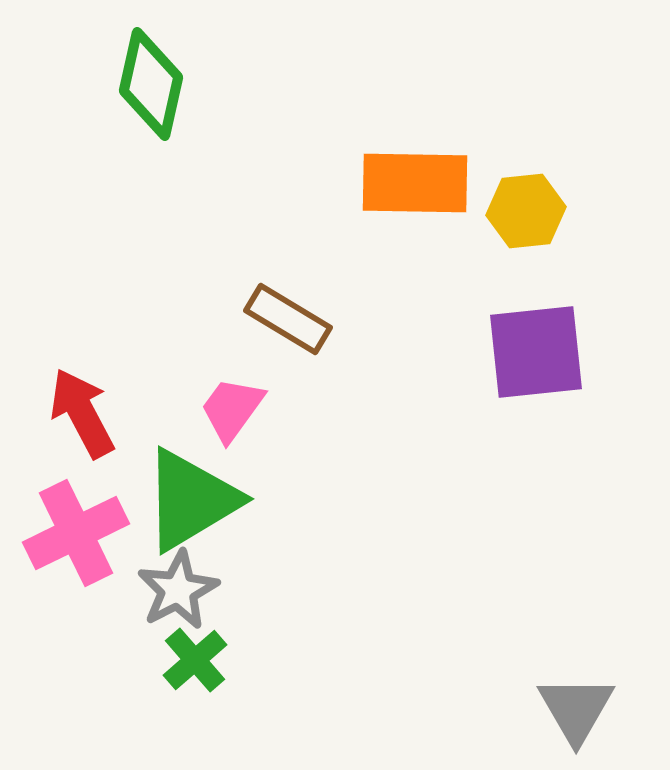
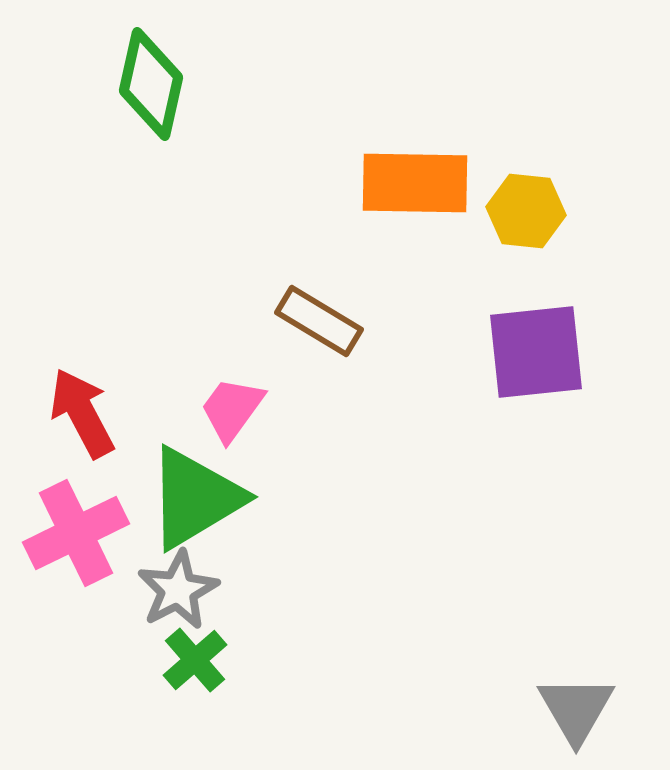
yellow hexagon: rotated 12 degrees clockwise
brown rectangle: moved 31 px right, 2 px down
green triangle: moved 4 px right, 2 px up
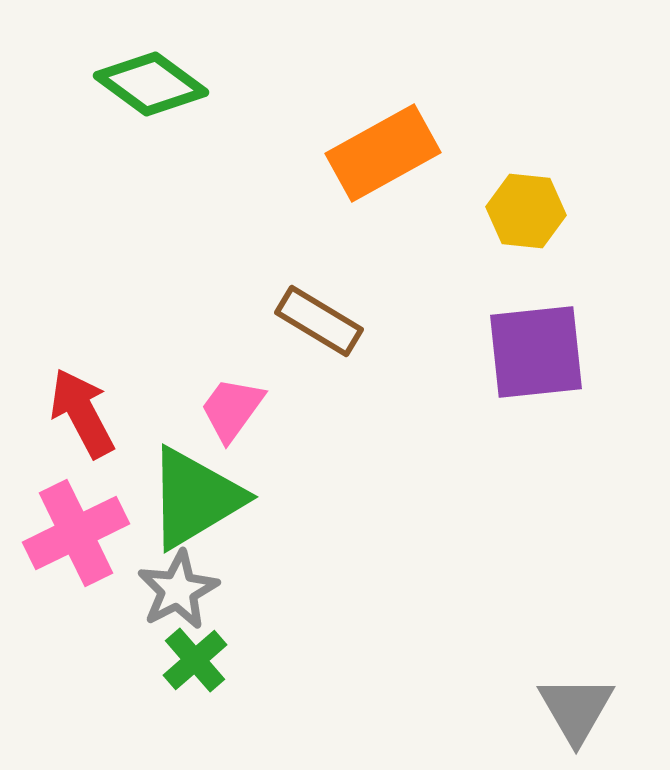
green diamond: rotated 66 degrees counterclockwise
orange rectangle: moved 32 px left, 30 px up; rotated 30 degrees counterclockwise
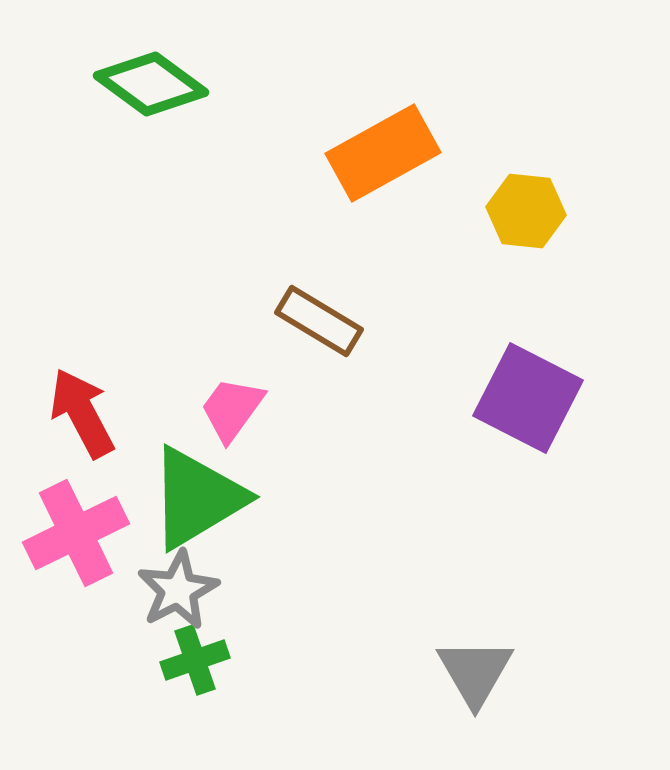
purple square: moved 8 px left, 46 px down; rotated 33 degrees clockwise
green triangle: moved 2 px right
green cross: rotated 22 degrees clockwise
gray triangle: moved 101 px left, 37 px up
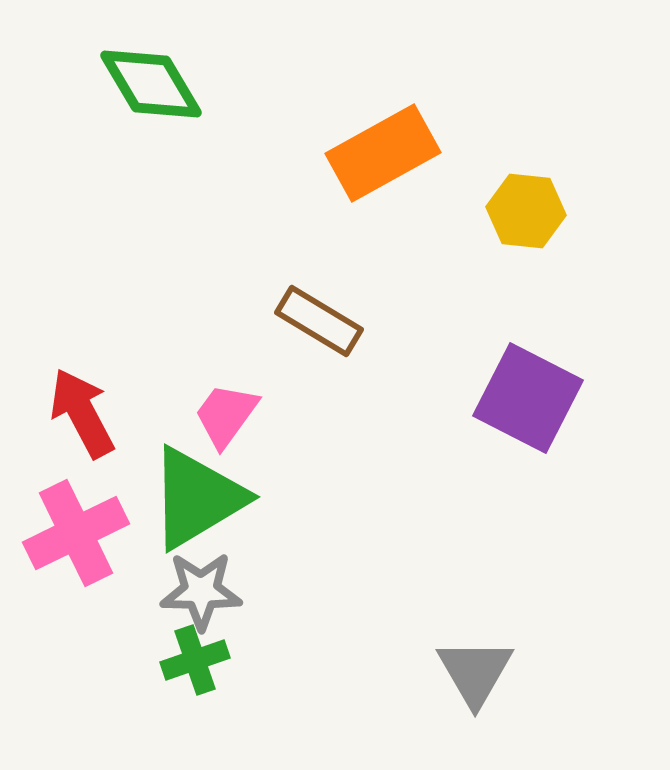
green diamond: rotated 23 degrees clockwise
pink trapezoid: moved 6 px left, 6 px down
gray star: moved 23 px right, 1 px down; rotated 28 degrees clockwise
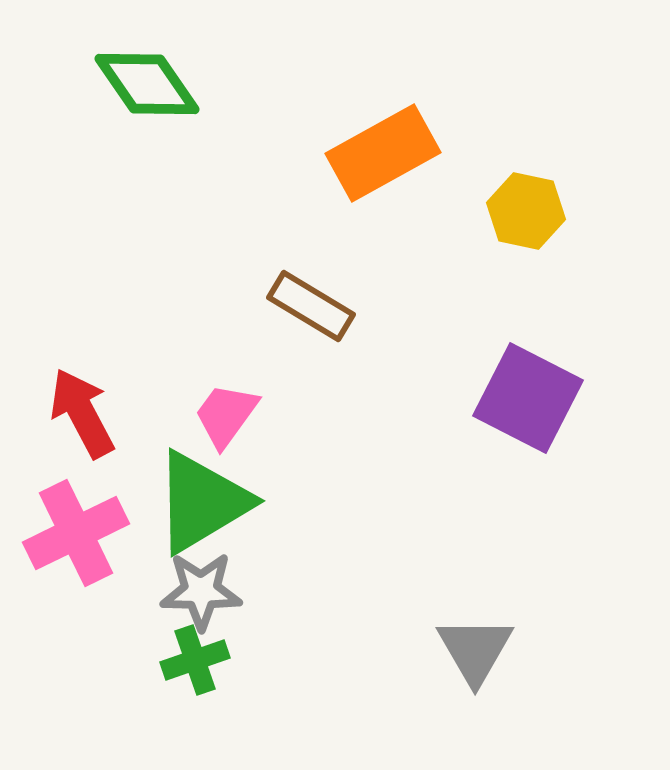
green diamond: moved 4 px left; rotated 4 degrees counterclockwise
yellow hexagon: rotated 6 degrees clockwise
brown rectangle: moved 8 px left, 15 px up
green triangle: moved 5 px right, 4 px down
gray triangle: moved 22 px up
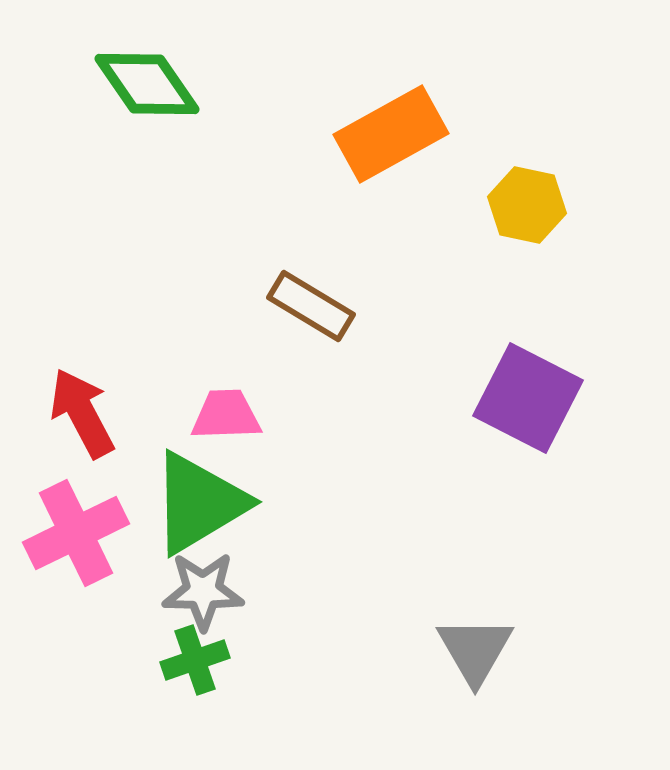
orange rectangle: moved 8 px right, 19 px up
yellow hexagon: moved 1 px right, 6 px up
pink trapezoid: rotated 52 degrees clockwise
green triangle: moved 3 px left, 1 px down
gray star: moved 2 px right
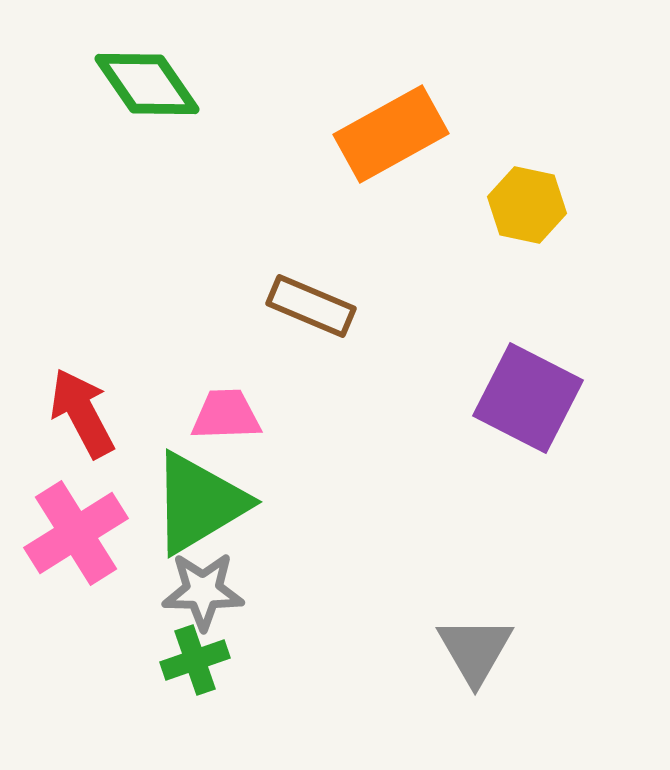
brown rectangle: rotated 8 degrees counterclockwise
pink cross: rotated 6 degrees counterclockwise
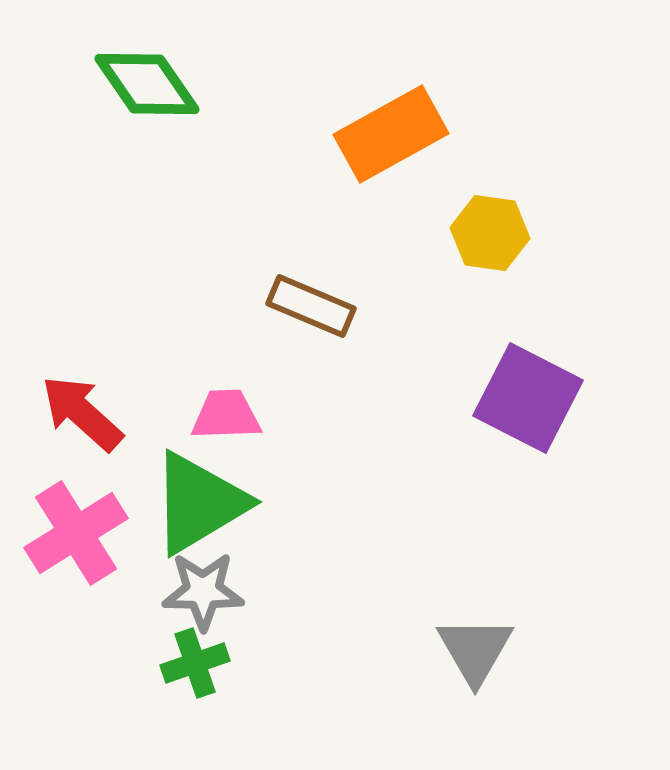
yellow hexagon: moved 37 px left, 28 px down; rotated 4 degrees counterclockwise
red arrow: rotated 20 degrees counterclockwise
green cross: moved 3 px down
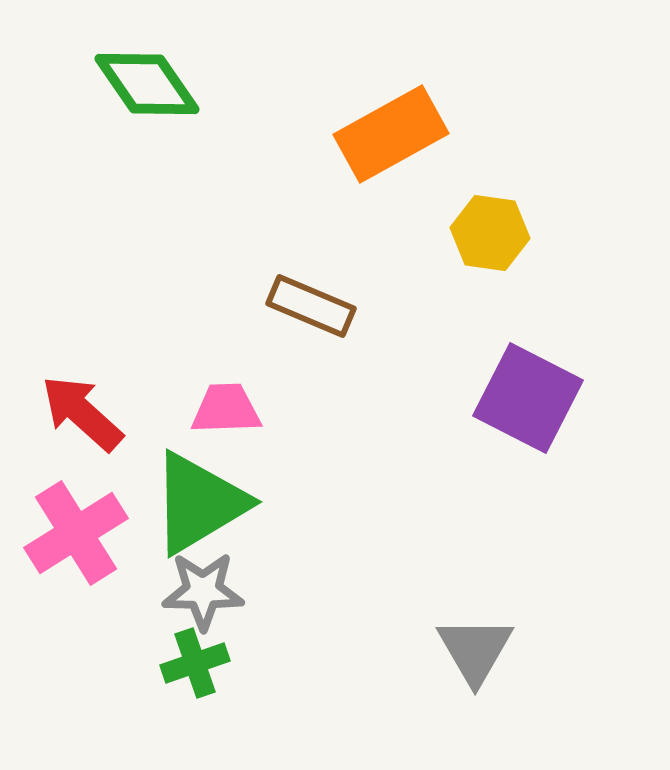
pink trapezoid: moved 6 px up
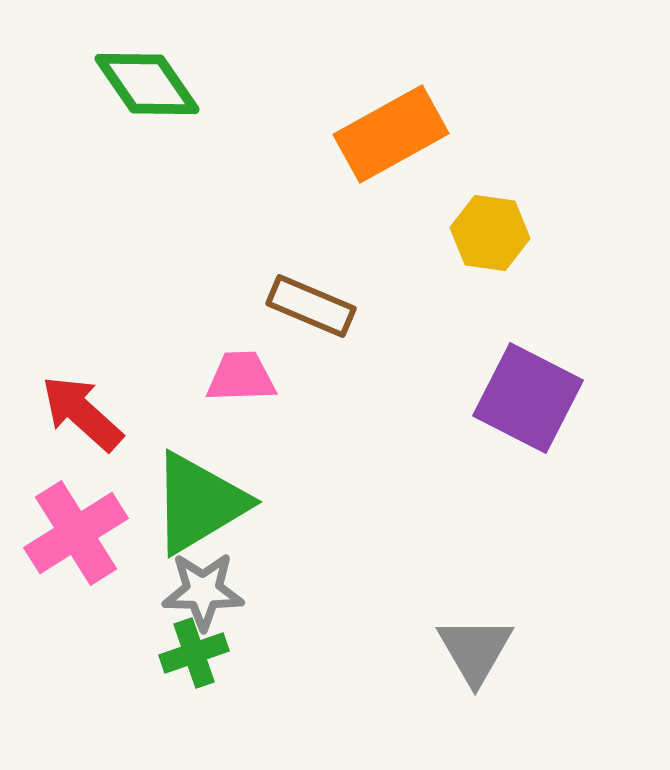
pink trapezoid: moved 15 px right, 32 px up
green cross: moved 1 px left, 10 px up
